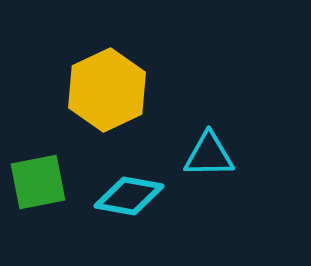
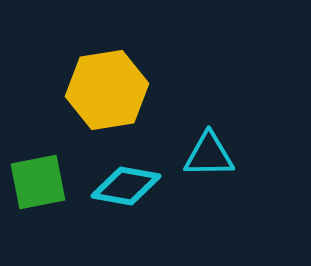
yellow hexagon: rotated 16 degrees clockwise
cyan diamond: moved 3 px left, 10 px up
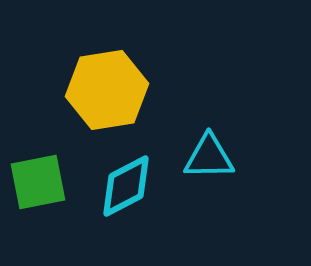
cyan triangle: moved 2 px down
cyan diamond: rotated 38 degrees counterclockwise
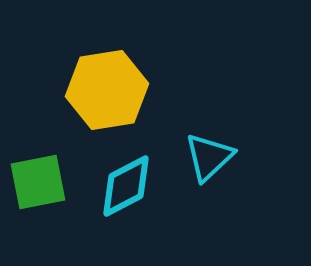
cyan triangle: rotated 42 degrees counterclockwise
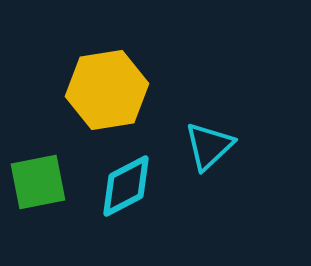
cyan triangle: moved 11 px up
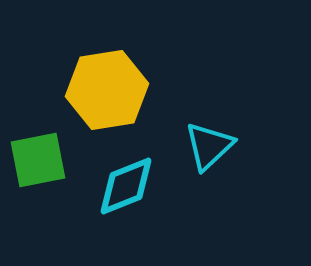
green square: moved 22 px up
cyan diamond: rotated 6 degrees clockwise
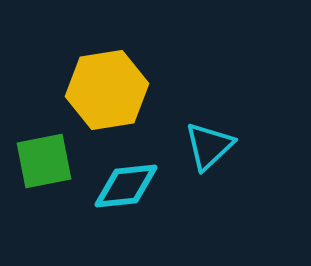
green square: moved 6 px right, 1 px down
cyan diamond: rotated 16 degrees clockwise
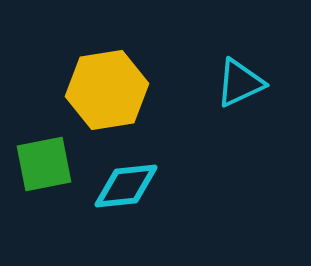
cyan triangle: moved 31 px right, 63 px up; rotated 18 degrees clockwise
green square: moved 3 px down
